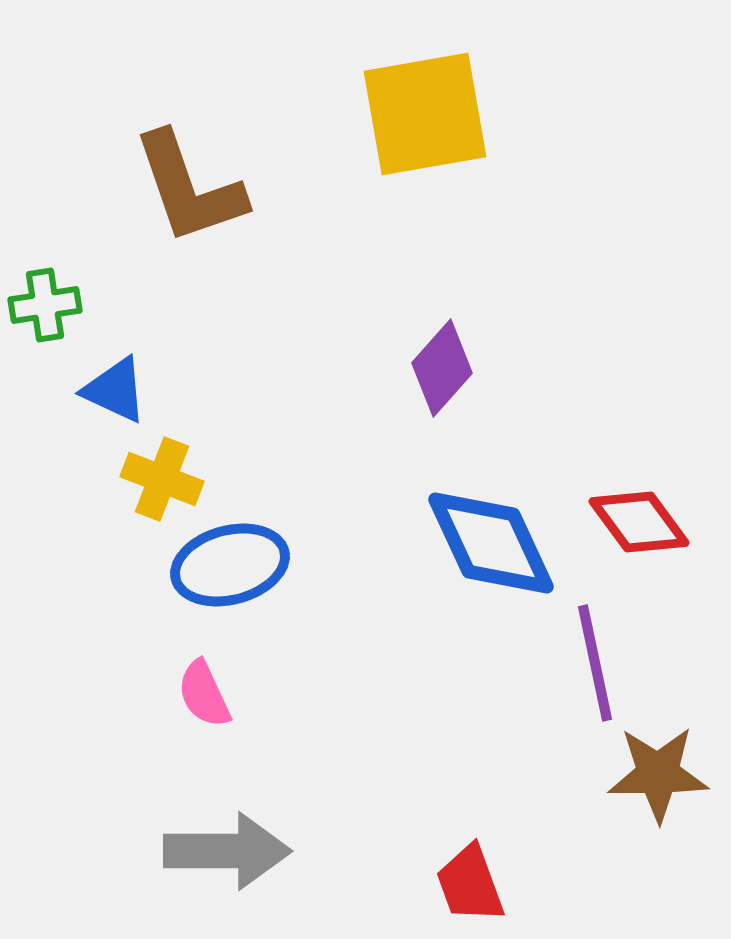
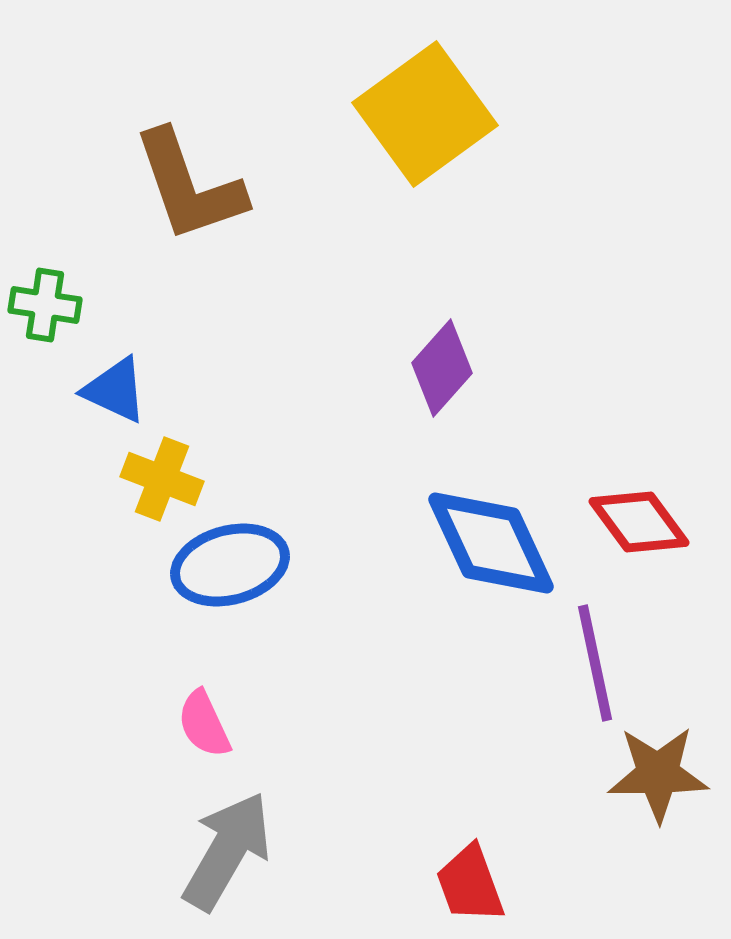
yellow square: rotated 26 degrees counterclockwise
brown L-shape: moved 2 px up
green cross: rotated 18 degrees clockwise
pink semicircle: moved 30 px down
gray arrow: rotated 60 degrees counterclockwise
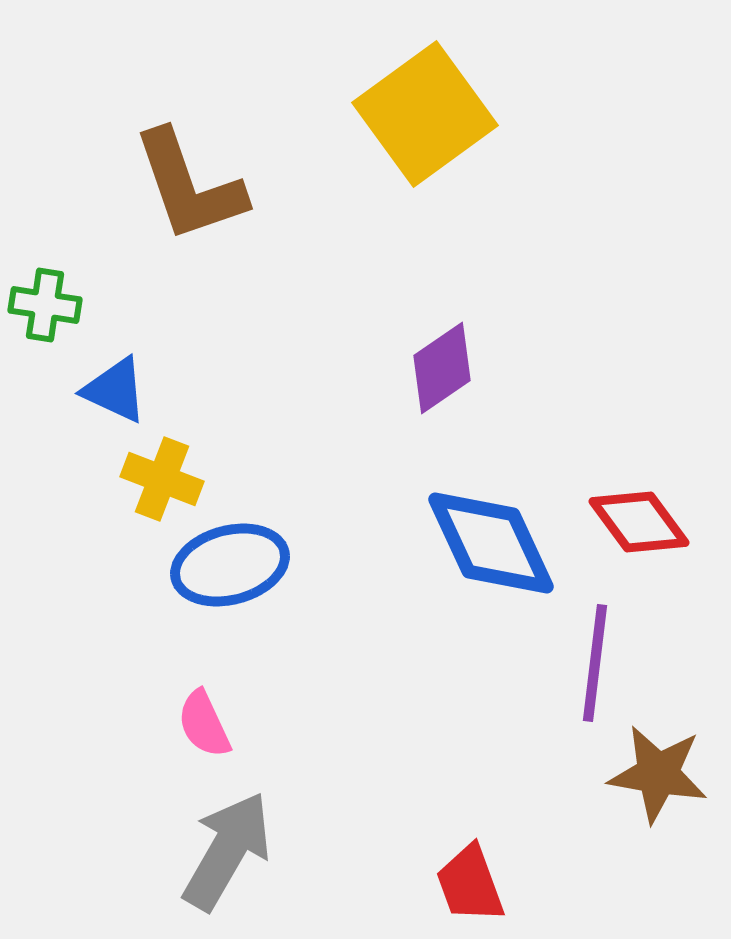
purple diamond: rotated 14 degrees clockwise
purple line: rotated 19 degrees clockwise
brown star: rotated 10 degrees clockwise
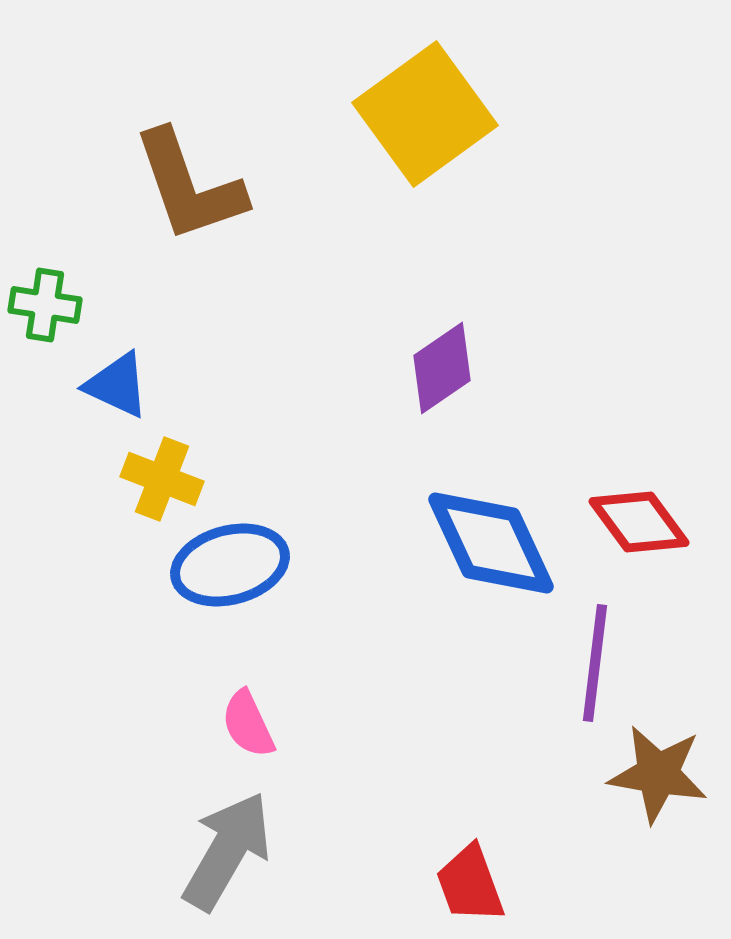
blue triangle: moved 2 px right, 5 px up
pink semicircle: moved 44 px right
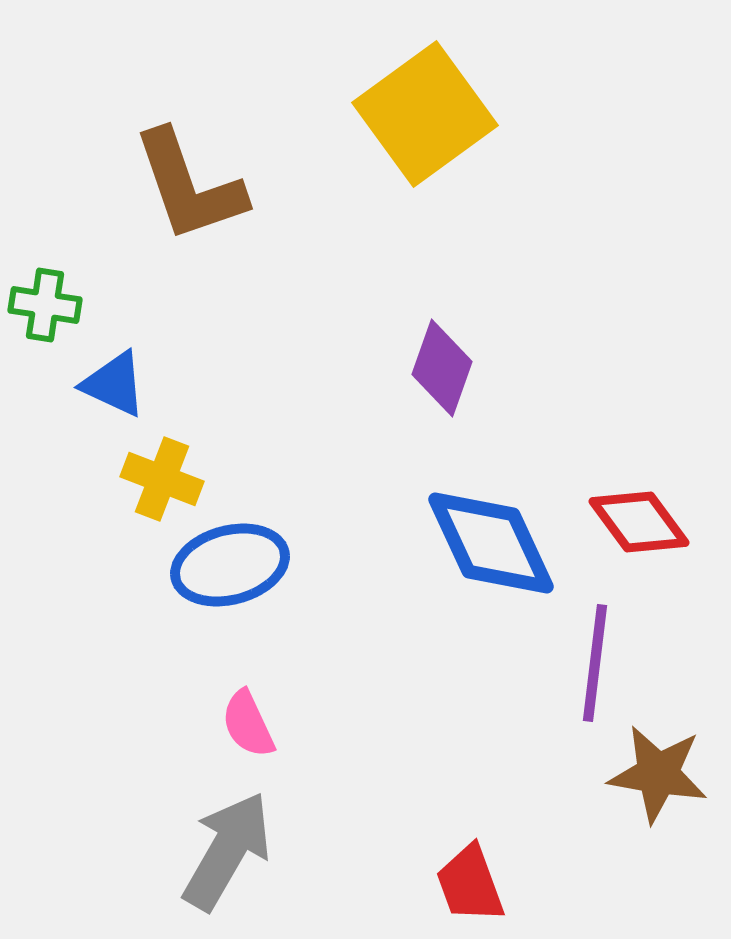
purple diamond: rotated 36 degrees counterclockwise
blue triangle: moved 3 px left, 1 px up
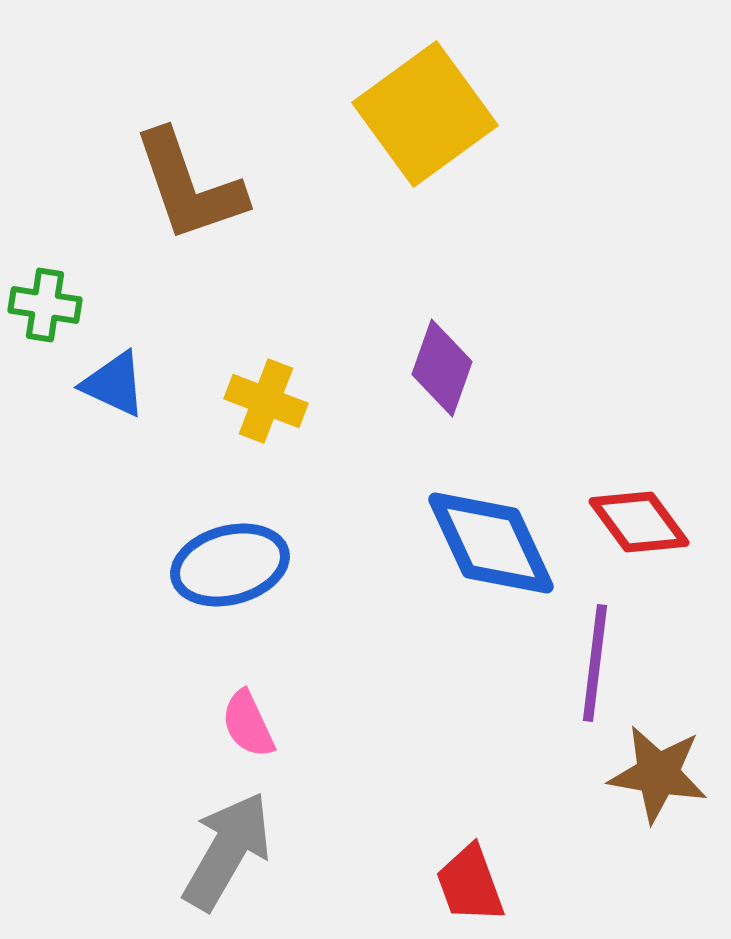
yellow cross: moved 104 px right, 78 px up
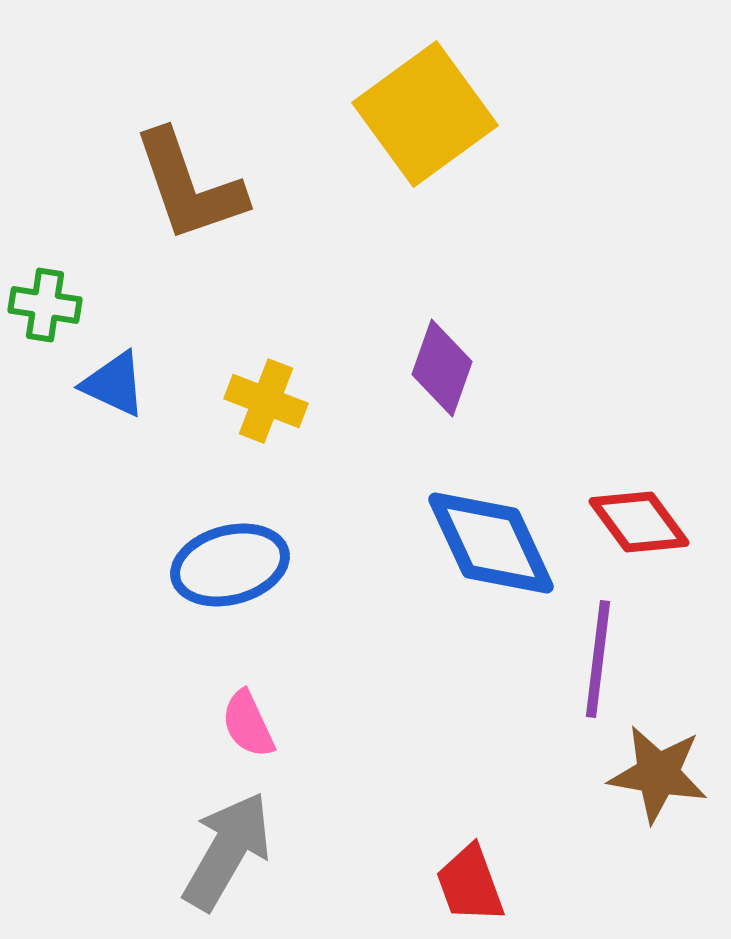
purple line: moved 3 px right, 4 px up
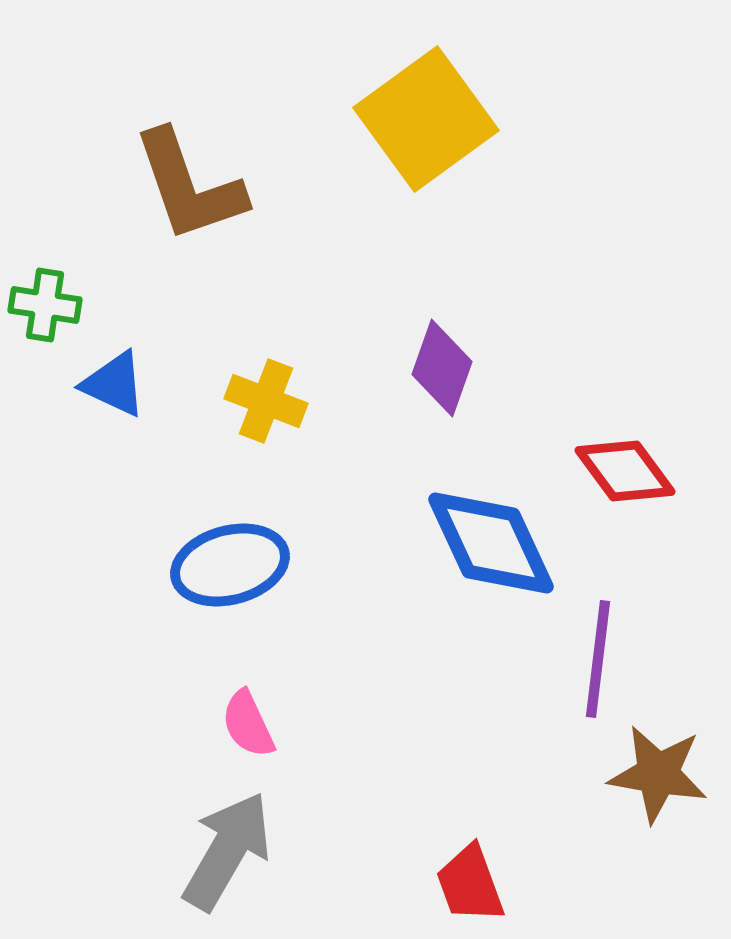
yellow square: moved 1 px right, 5 px down
red diamond: moved 14 px left, 51 px up
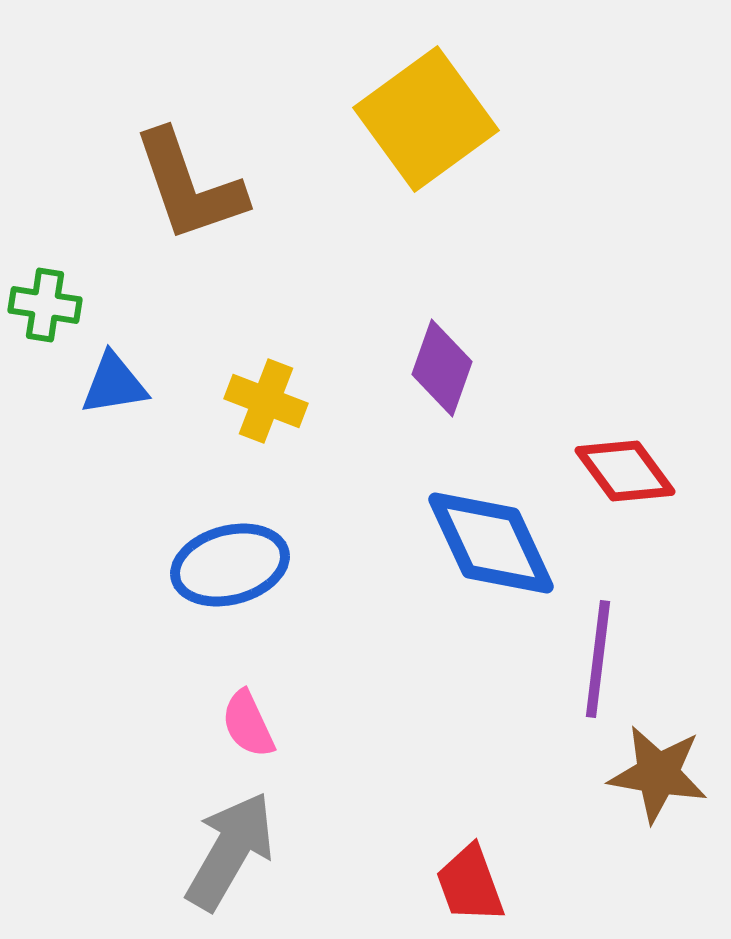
blue triangle: rotated 34 degrees counterclockwise
gray arrow: moved 3 px right
